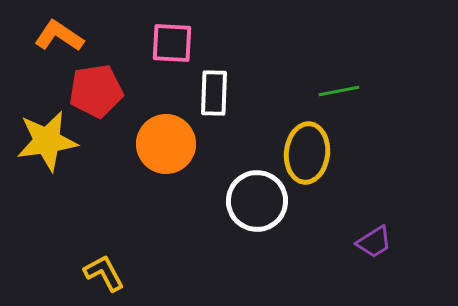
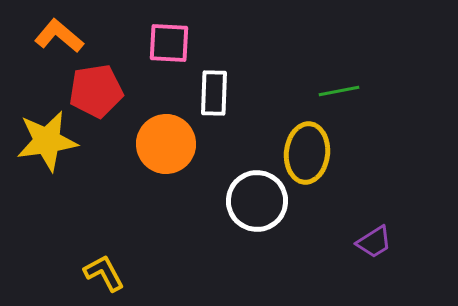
orange L-shape: rotated 6 degrees clockwise
pink square: moved 3 px left
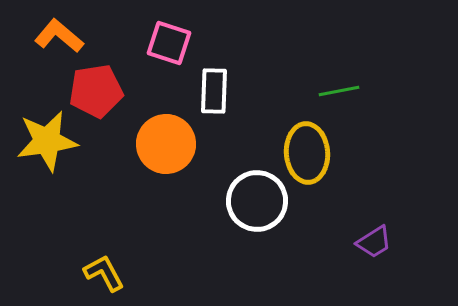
pink square: rotated 15 degrees clockwise
white rectangle: moved 2 px up
yellow ellipse: rotated 10 degrees counterclockwise
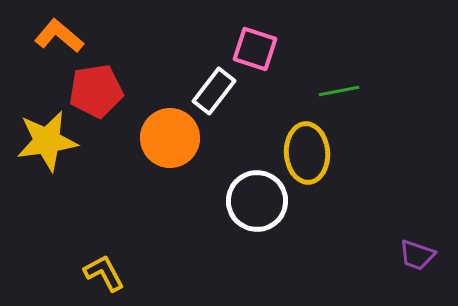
pink square: moved 86 px right, 6 px down
white rectangle: rotated 36 degrees clockwise
orange circle: moved 4 px right, 6 px up
purple trapezoid: moved 43 px right, 13 px down; rotated 51 degrees clockwise
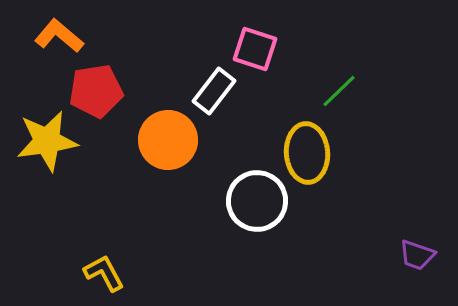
green line: rotated 33 degrees counterclockwise
orange circle: moved 2 px left, 2 px down
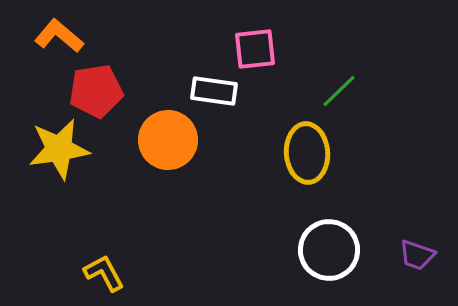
pink square: rotated 24 degrees counterclockwise
white rectangle: rotated 60 degrees clockwise
yellow star: moved 12 px right, 8 px down
white circle: moved 72 px right, 49 px down
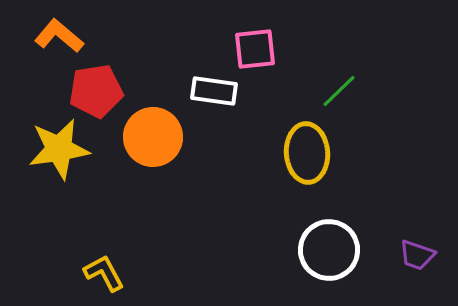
orange circle: moved 15 px left, 3 px up
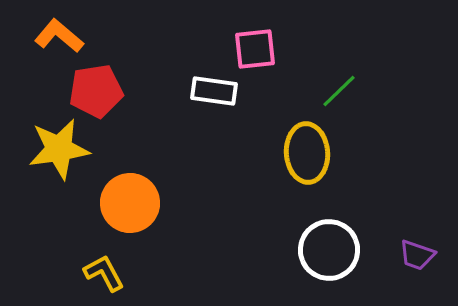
orange circle: moved 23 px left, 66 px down
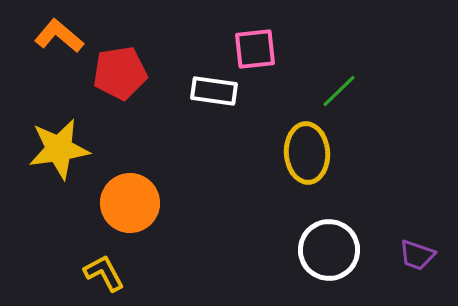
red pentagon: moved 24 px right, 18 px up
